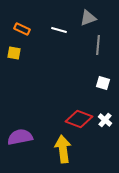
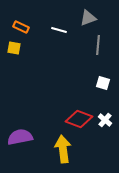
orange rectangle: moved 1 px left, 2 px up
yellow square: moved 5 px up
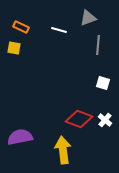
yellow arrow: moved 1 px down
